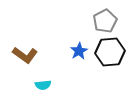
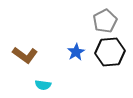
blue star: moved 3 px left, 1 px down
cyan semicircle: rotated 14 degrees clockwise
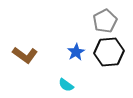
black hexagon: moved 1 px left
cyan semicircle: moved 23 px right; rotated 28 degrees clockwise
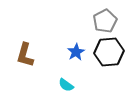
brown L-shape: rotated 70 degrees clockwise
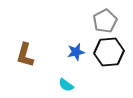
blue star: rotated 18 degrees clockwise
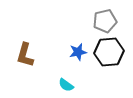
gray pentagon: rotated 15 degrees clockwise
blue star: moved 2 px right
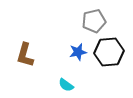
gray pentagon: moved 11 px left
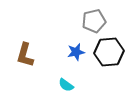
blue star: moved 2 px left
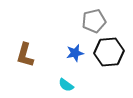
blue star: moved 1 px left, 1 px down
